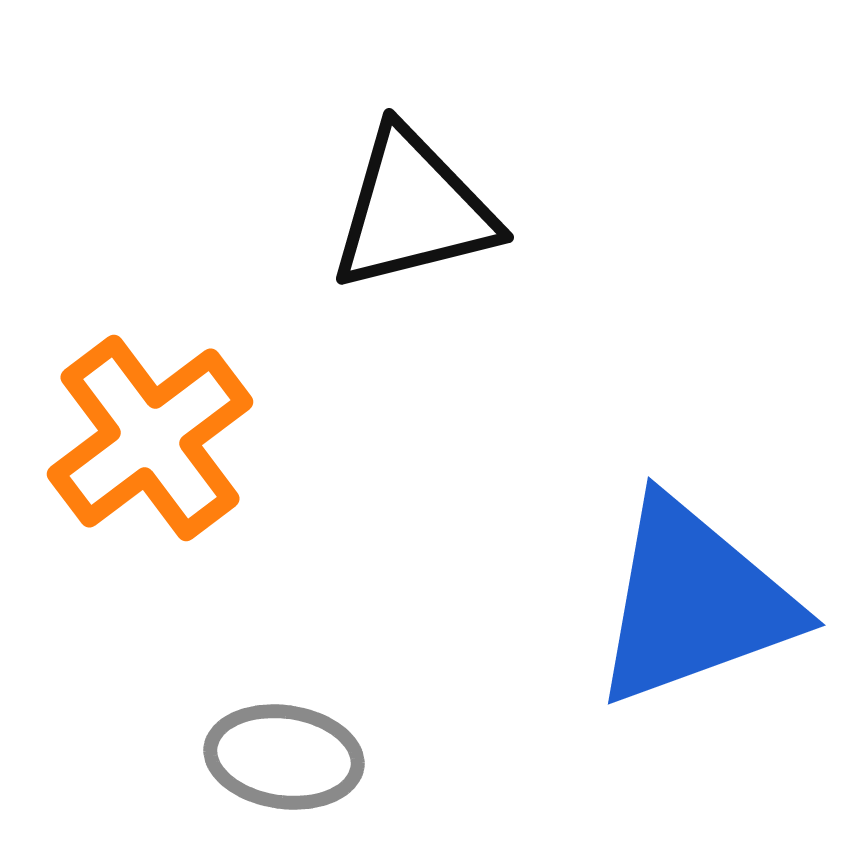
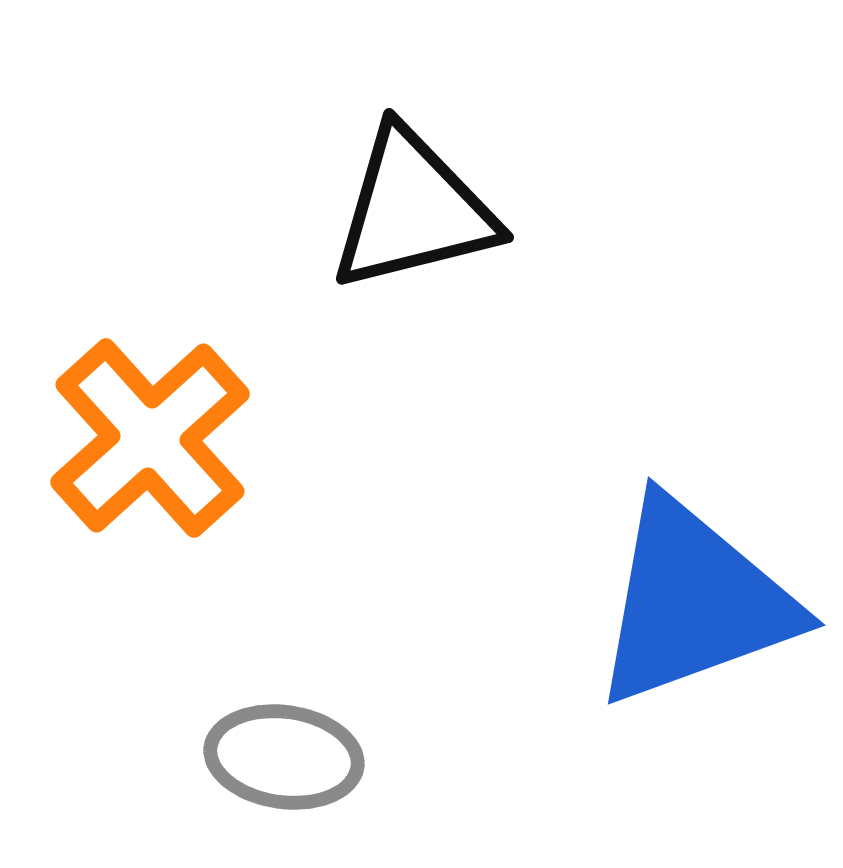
orange cross: rotated 5 degrees counterclockwise
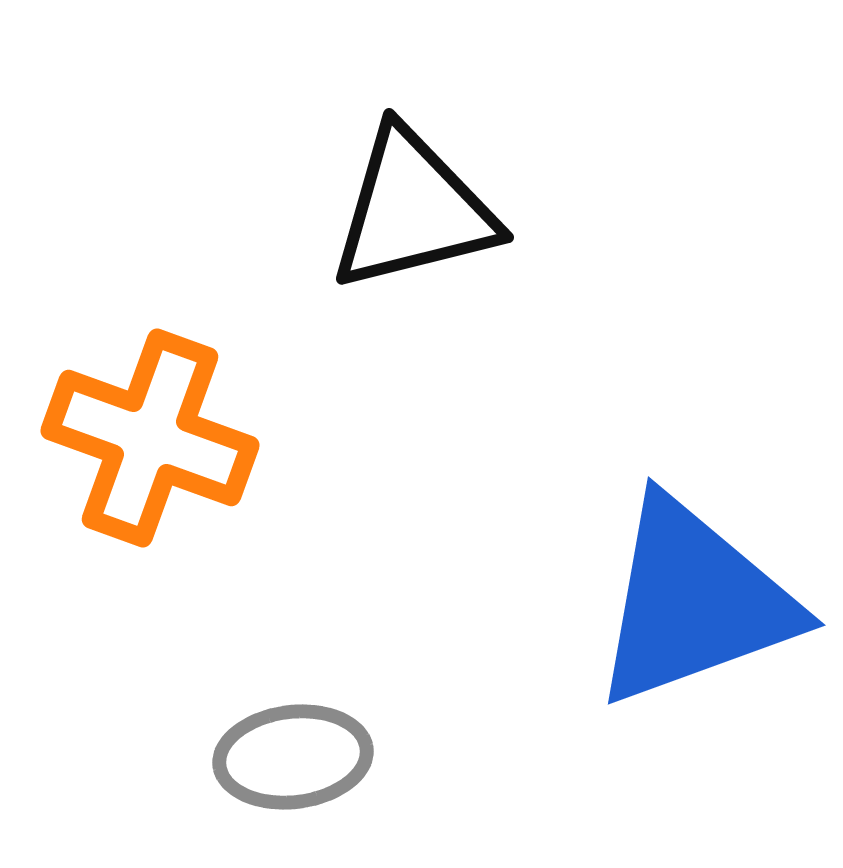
orange cross: rotated 28 degrees counterclockwise
gray ellipse: moved 9 px right; rotated 15 degrees counterclockwise
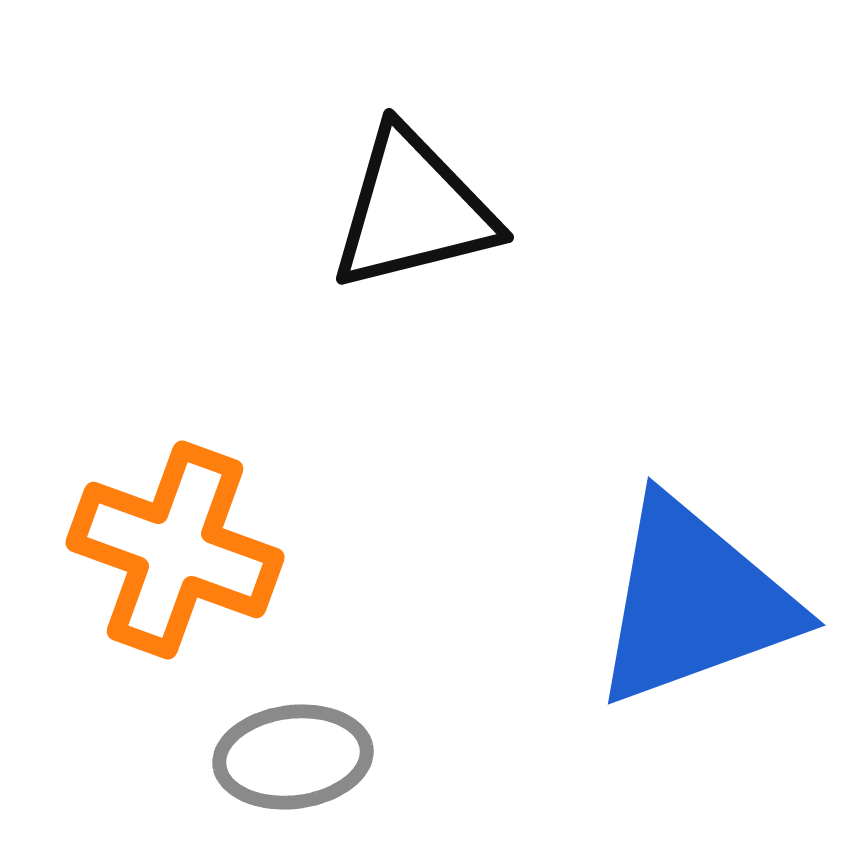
orange cross: moved 25 px right, 112 px down
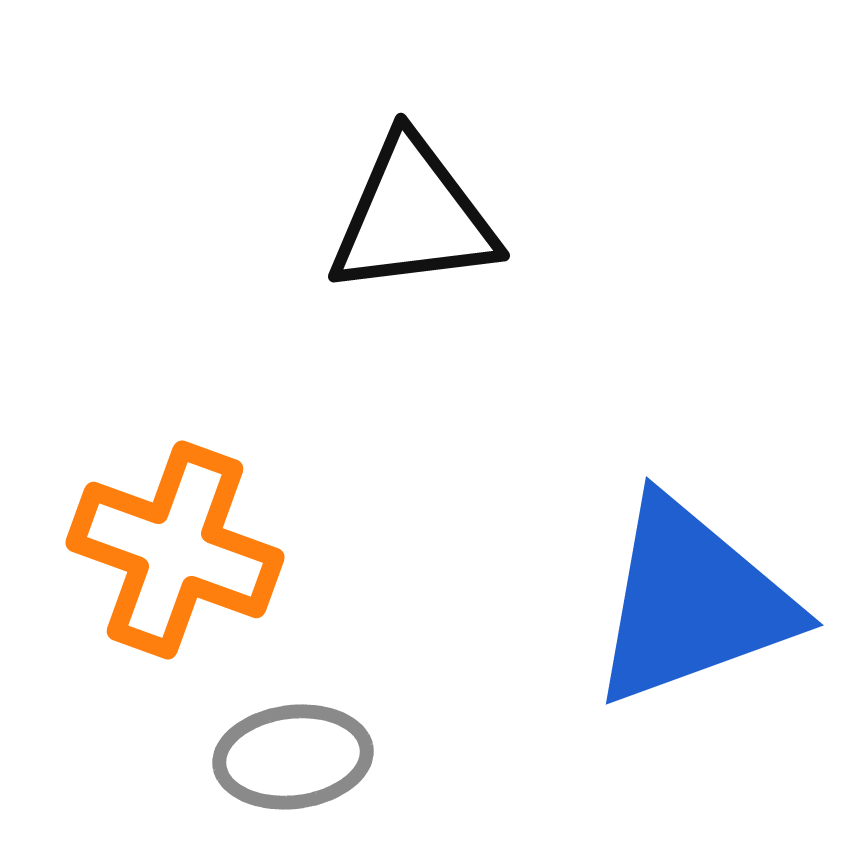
black triangle: moved 7 px down; rotated 7 degrees clockwise
blue triangle: moved 2 px left
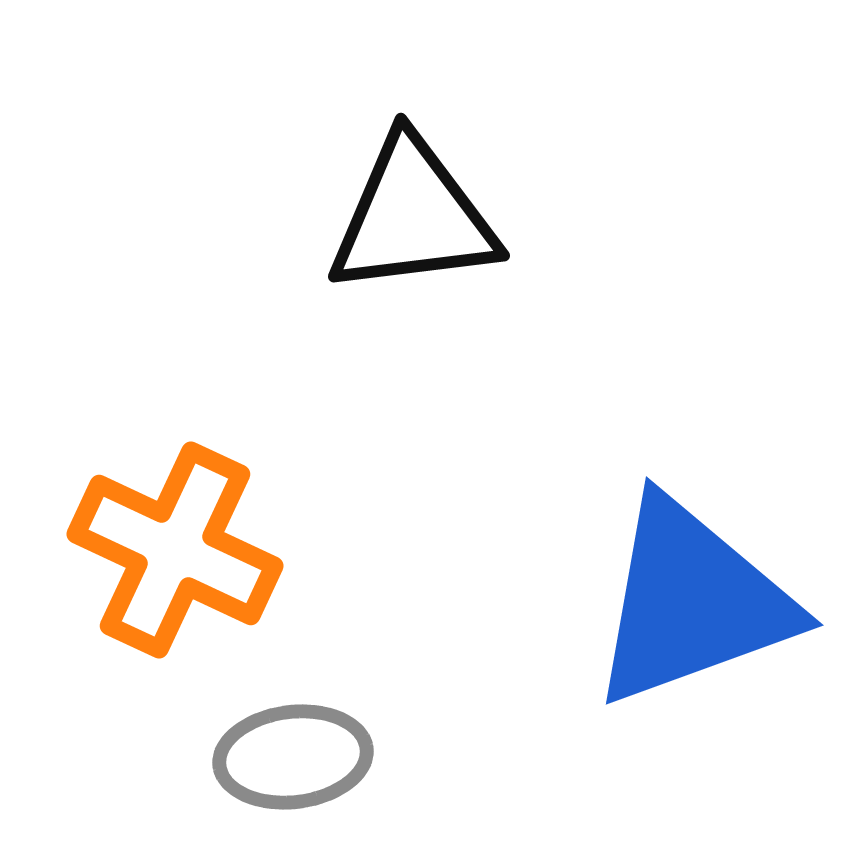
orange cross: rotated 5 degrees clockwise
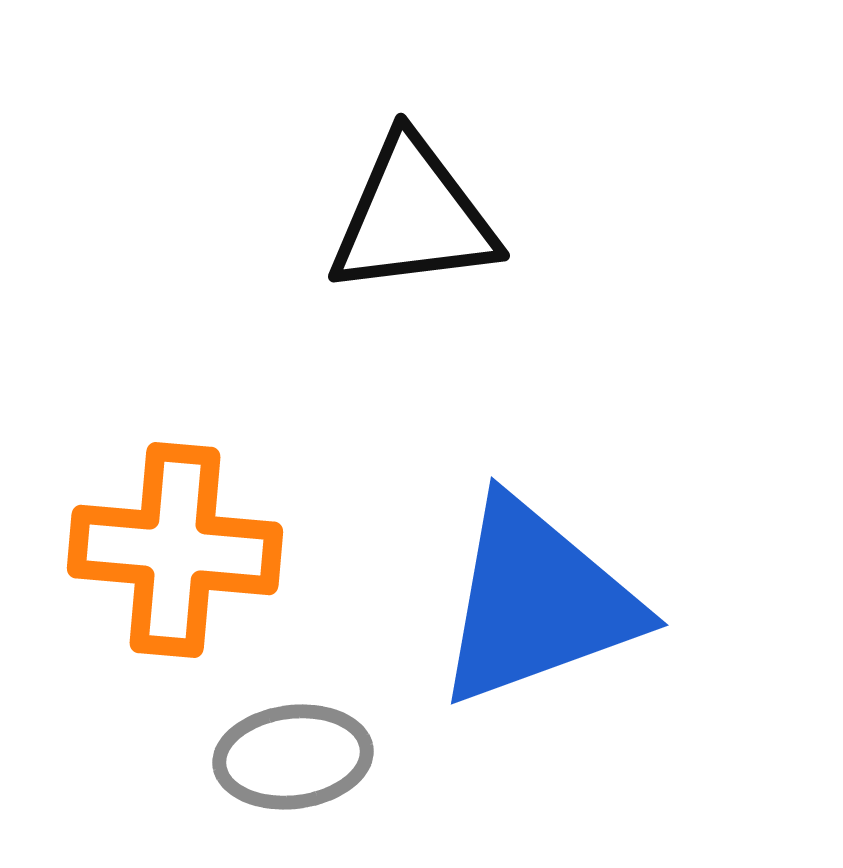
orange cross: rotated 20 degrees counterclockwise
blue triangle: moved 155 px left
